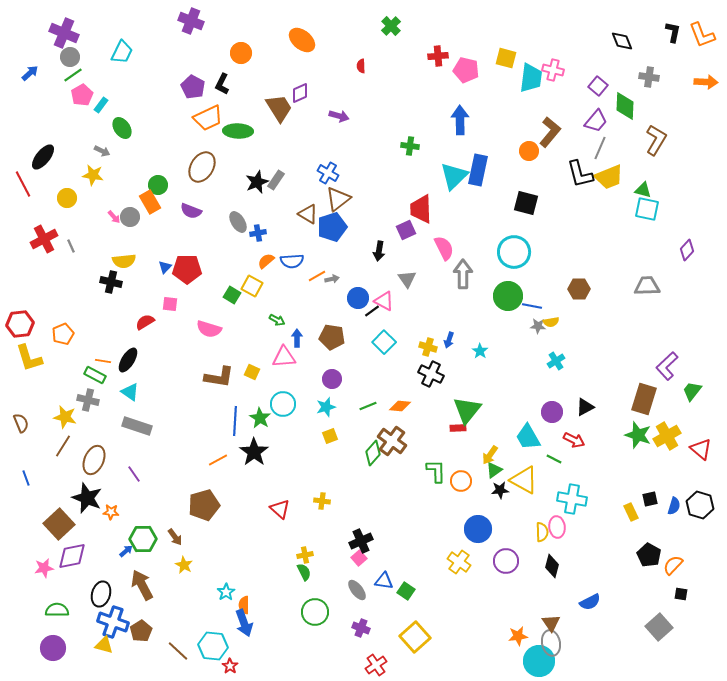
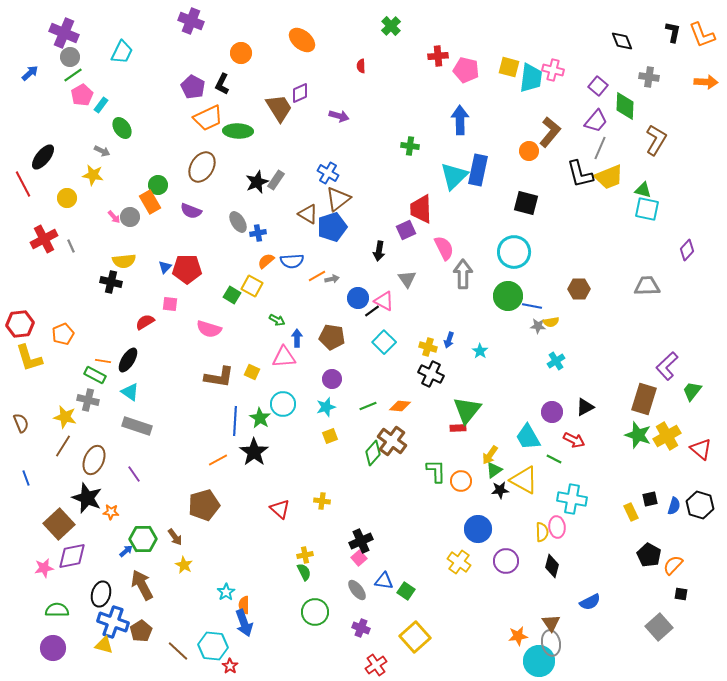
yellow square at (506, 58): moved 3 px right, 9 px down
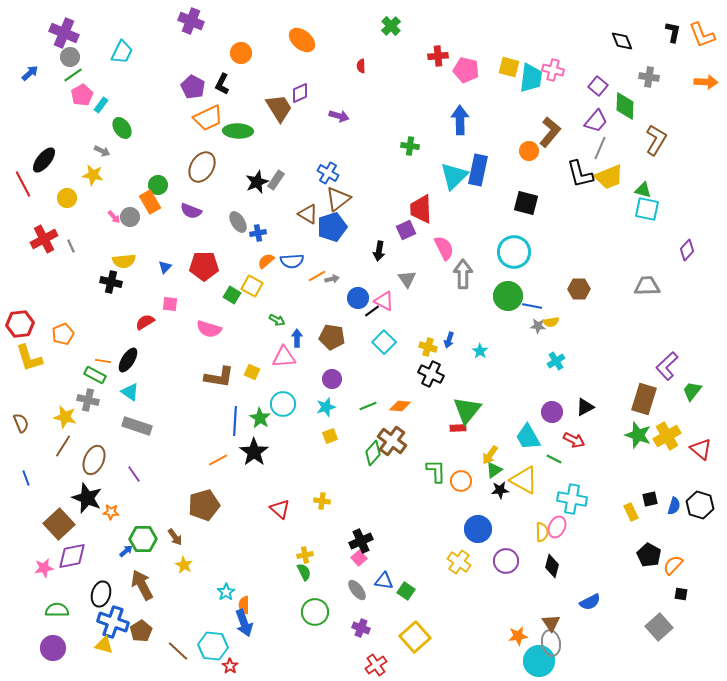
black ellipse at (43, 157): moved 1 px right, 3 px down
red pentagon at (187, 269): moved 17 px right, 3 px up
pink ellipse at (557, 527): rotated 30 degrees clockwise
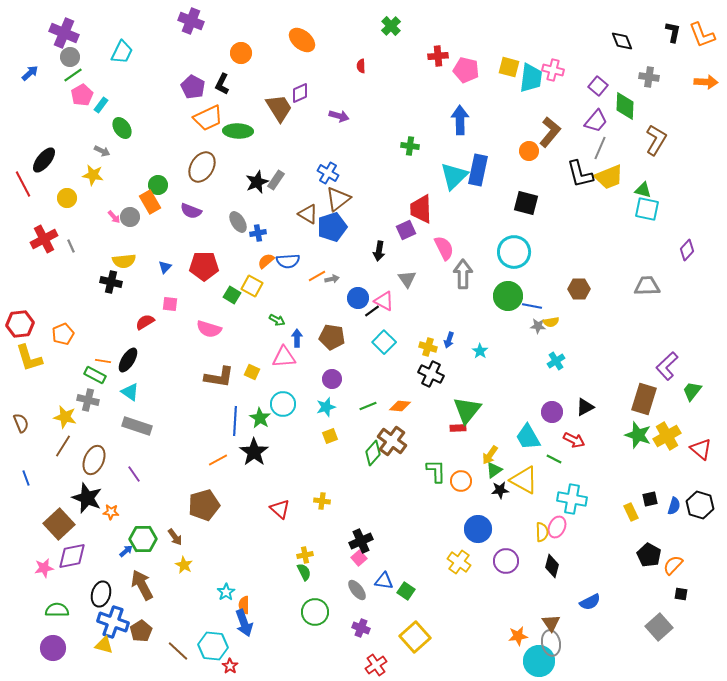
blue semicircle at (292, 261): moved 4 px left
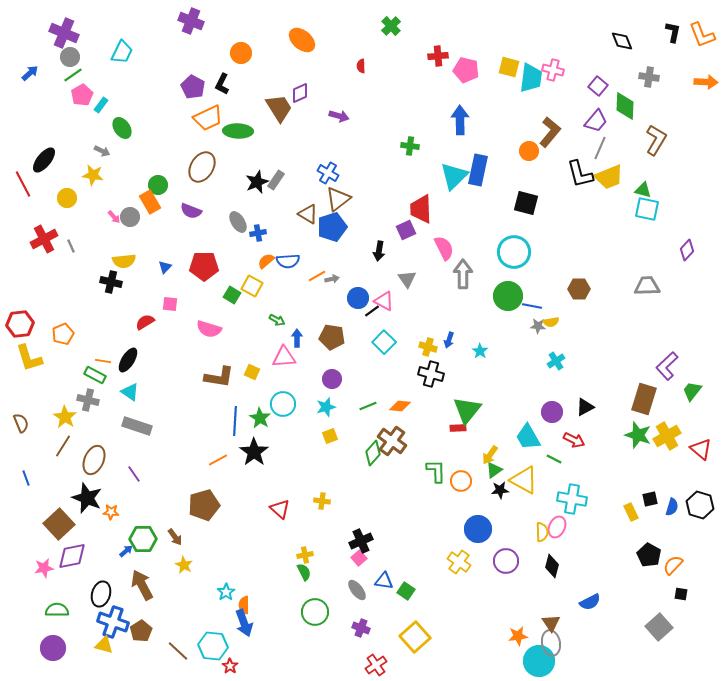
black cross at (431, 374): rotated 10 degrees counterclockwise
yellow star at (65, 417): rotated 20 degrees clockwise
blue semicircle at (674, 506): moved 2 px left, 1 px down
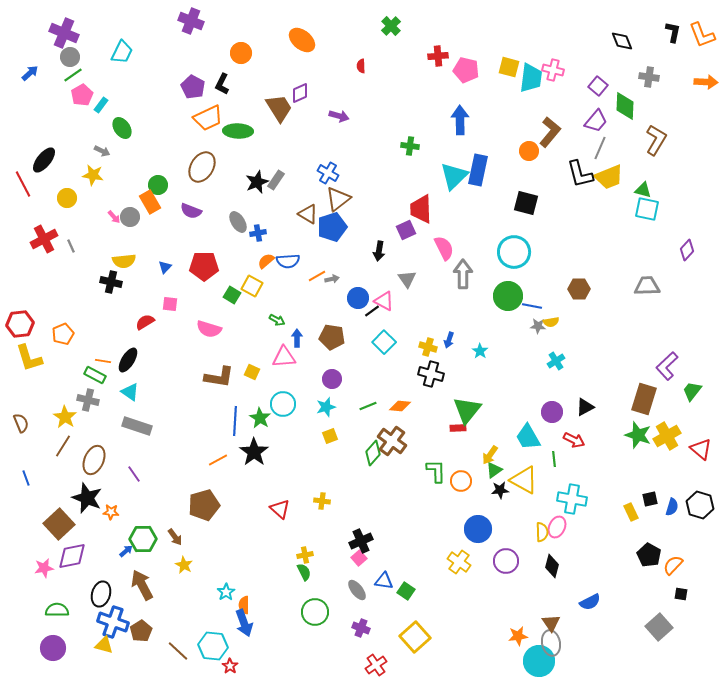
green line at (554, 459): rotated 56 degrees clockwise
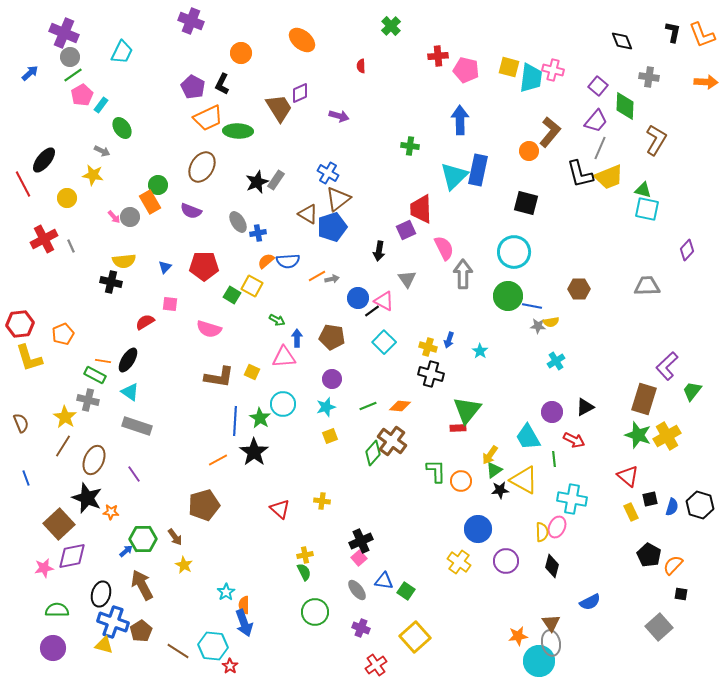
red triangle at (701, 449): moved 73 px left, 27 px down
brown line at (178, 651): rotated 10 degrees counterclockwise
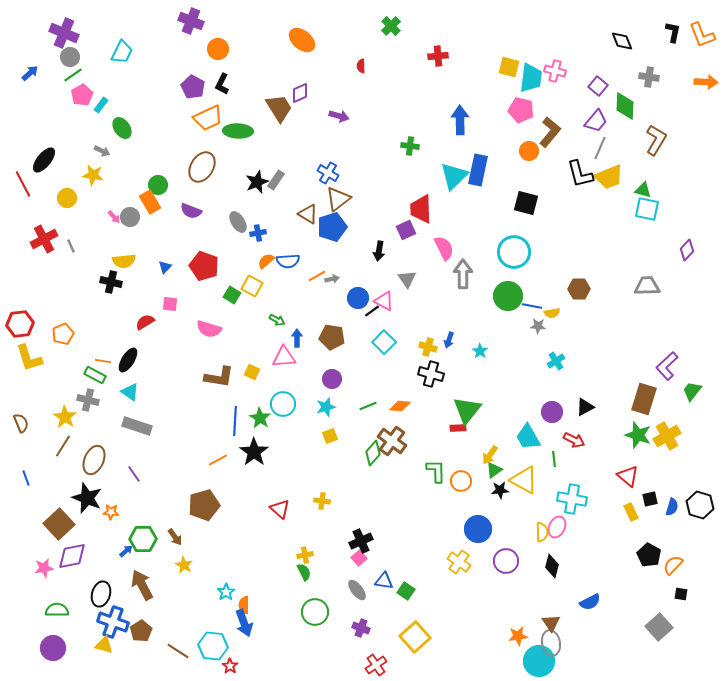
orange circle at (241, 53): moved 23 px left, 4 px up
pink pentagon at (466, 70): moved 55 px right, 40 px down
pink cross at (553, 70): moved 2 px right, 1 px down
red pentagon at (204, 266): rotated 20 degrees clockwise
yellow semicircle at (551, 322): moved 1 px right, 9 px up
